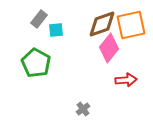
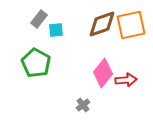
pink diamond: moved 6 px left, 25 px down
gray cross: moved 4 px up
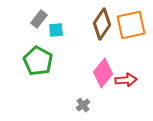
brown diamond: rotated 36 degrees counterclockwise
green pentagon: moved 2 px right, 2 px up
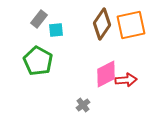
pink diamond: moved 3 px right, 1 px down; rotated 24 degrees clockwise
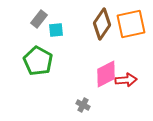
orange square: moved 1 px up
gray cross: rotated 24 degrees counterclockwise
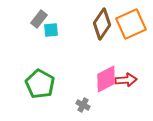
orange square: rotated 12 degrees counterclockwise
cyan square: moved 5 px left
green pentagon: moved 2 px right, 23 px down
pink diamond: moved 5 px down
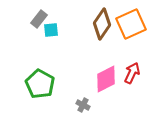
red arrow: moved 6 px right, 7 px up; rotated 60 degrees counterclockwise
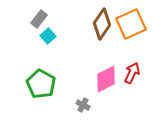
cyan square: moved 3 px left, 6 px down; rotated 35 degrees counterclockwise
green pentagon: moved 1 px right
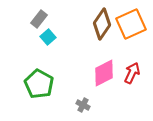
cyan square: moved 1 px down
pink diamond: moved 2 px left, 6 px up
green pentagon: moved 2 px left
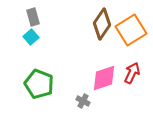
gray rectangle: moved 6 px left, 2 px up; rotated 54 degrees counterclockwise
orange square: moved 6 px down; rotated 8 degrees counterclockwise
cyan square: moved 17 px left
pink diamond: moved 5 px down; rotated 8 degrees clockwise
green pentagon: rotated 8 degrees counterclockwise
gray cross: moved 4 px up
